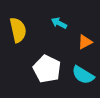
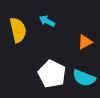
cyan arrow: moved 12 px left, 2 px up
white pentagon: moved 5 px right, 5 px down
cyan semicircle: moved 1 px right, 3 px down; rotated 10 degrees counterclockwise
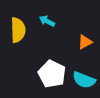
yellow semicircle: rotated 10 degrees clockwise
cyan semicircle: moved 2 px down
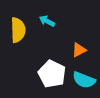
orange triangle: moved 6 px left, 8 px down
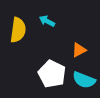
yellow semicircle: rotated 10 degrees clockwise
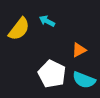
yellow semicircle: moved 1 px right, 1 px up; rotated 30 degrees clockwise
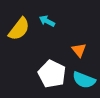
orange triangle: rotated 42 degrees counterclockwise
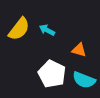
cyan arrow: moved 9 px down
orange triangle: rotated 35 degrees counterclockwise
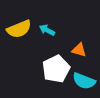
yellow semicircle: rotated 30 degrees clockwise
white pentagon: moved 4 px right, 5 px up; rotated 20 degrees clockwise
cyan semicircle: moved 1 px down
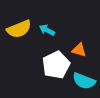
white pentagon: moved 4 px up
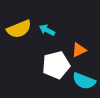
orange triangle: rotated 42 degrees counterclockwise
white pentagon: rotated 12 degrees clockwise
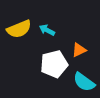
white pentagon: moved 2 px left, 1 px up
cyan semicircle: moved 1 px down; rotated 15 degrees clockwise
